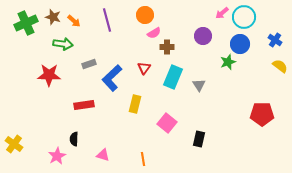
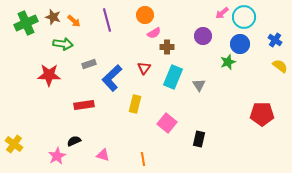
black semicircle: moved 2 px down; rotated 64 degrees clockwise
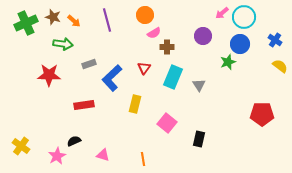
yellow cross: moved 7 px right, 2 px down
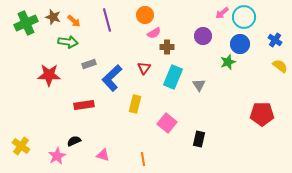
green arrow: moved 5 px right, 2 px up
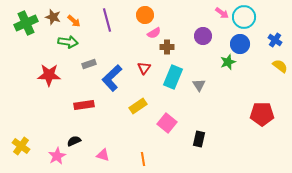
pink arrow: rotated 104 degrees counterclockwise
yellow rectangle: moved 3 px right, 2 px down; rotated 42 degrees clockwise
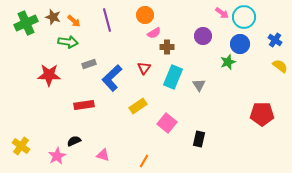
orange line: moved 1 px right, 2 px down; rotated 40 degrees clockwise
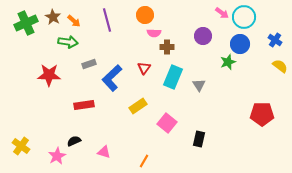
brown star: rotated 14 degrees clockwise
pink semicircle: rotated 32 degrees clockwise
pink triangle: moved 1 px right, 3 px up
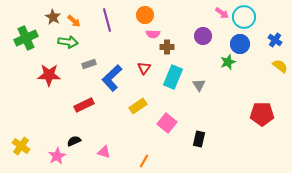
green cross: moved 15 px down
pink semicircle: moved 1 px left, 1 px down
red rectangle: rotated 18 degrees counterclockwise
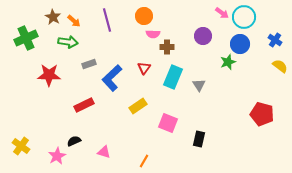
orange circle: moved 1 px left, 1 px down
red pentagon: rotated 15 degrees clockwise
pink square: moved 1 px right; rotated 18 degrees counterclockwise
